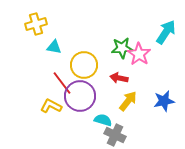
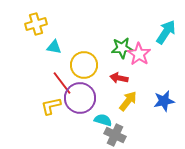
purple circle: moved 2 px down
yellow L-shape: rotated 40 degrees counterclockwise
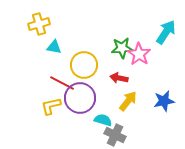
yellow cross: moved 3 px right
red line: rotated 25 degrees counterclockwise
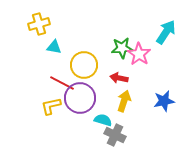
yellow arrow: moved 4 px left; rotated 20 degrees counterclockwise
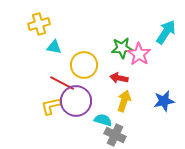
purple circle: moved 4 px left, 3 px down
